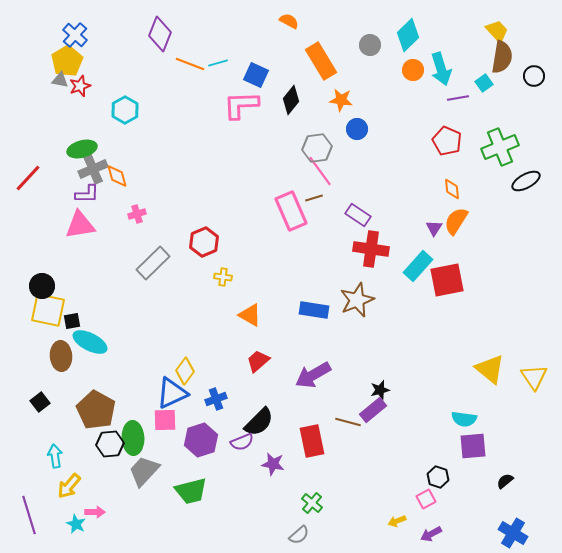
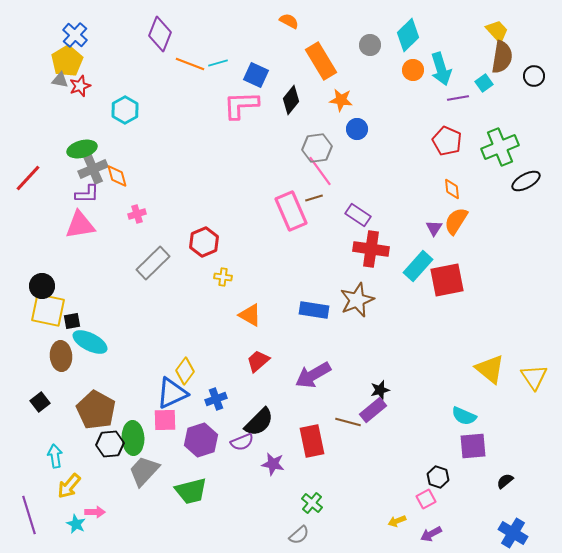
cyan semicircle at (464, 419): moved 3 px up; rotated 15 degrees clockwise
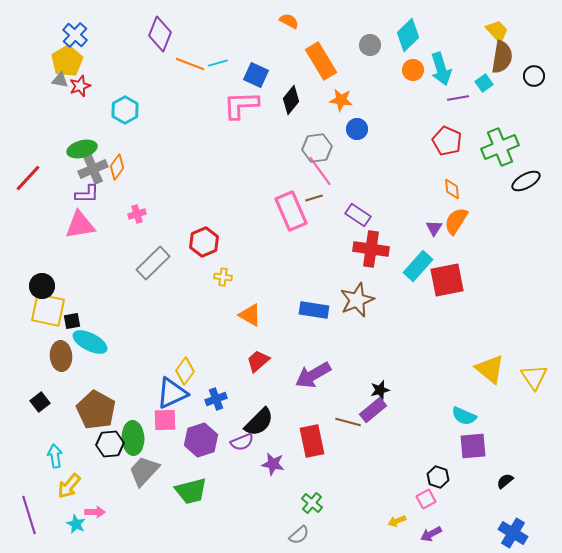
orange diamond at (117, 176): moved 9 px up; rotated 50 degrees clockwise
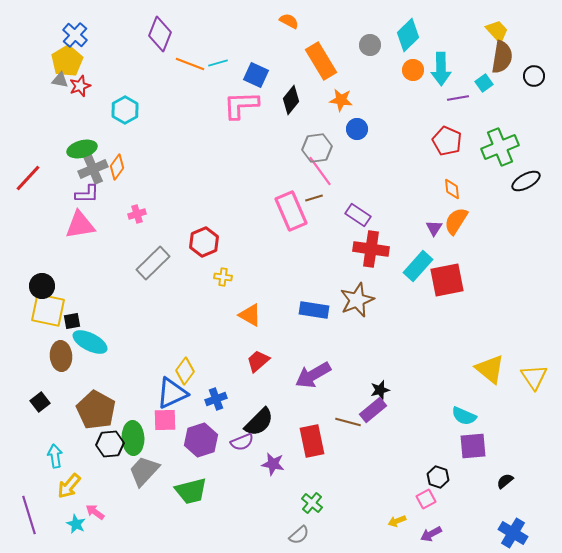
cyan arrow at (441, 69): rotated 16 degrees clockwise
pink arrow at (95, 512): rotated 144 degrees counterclockwise
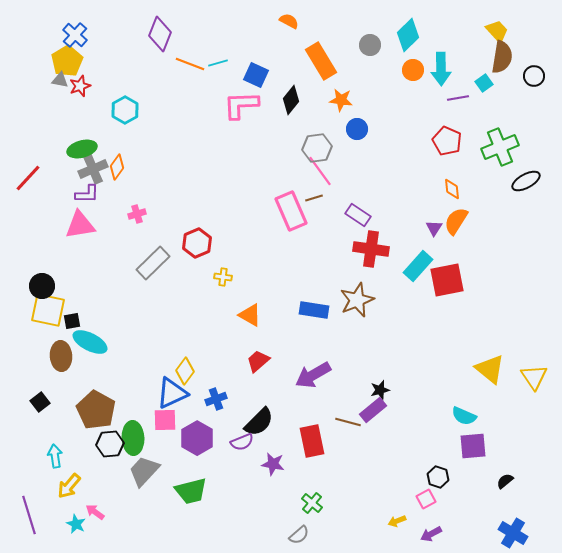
red hexagon at (204, 242): moved 7 px left, 1 px down
purple hexagon at (201, 440): moved 4 px left, 2 px up; rotated 12 degrees counterclockwise
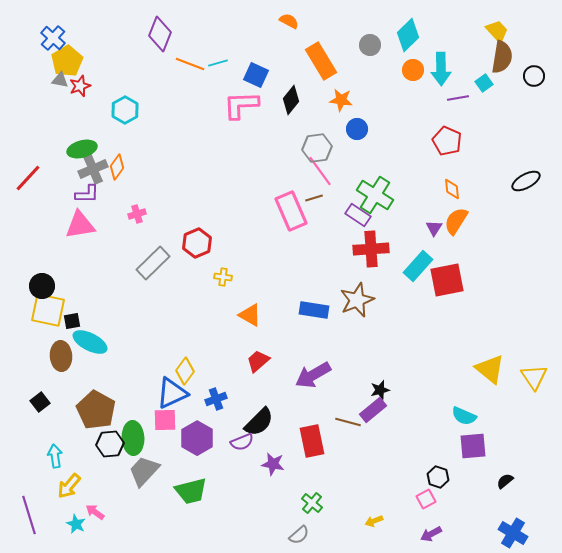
blue cross at (75, 35): moved 22 px left, 3 px down
green cross at (500, 147): moved 125 px left, 48 px down; rotated 36 degrees counterclockwise
red cross at (371, 249): rotated 12 degrees counterclockwise
yellow arrow at (397, 521): moved 23 px left
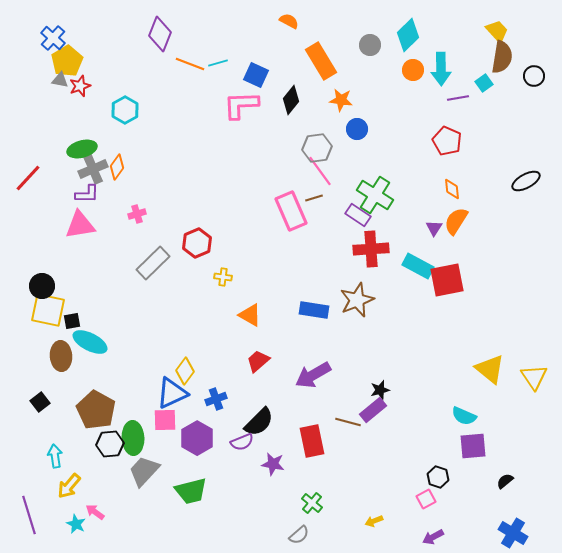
cyan rectangle at (418, 266): rotated 76 degrees clockwise
purple arrow at (431, 534): moved 2 px right, 3 px down
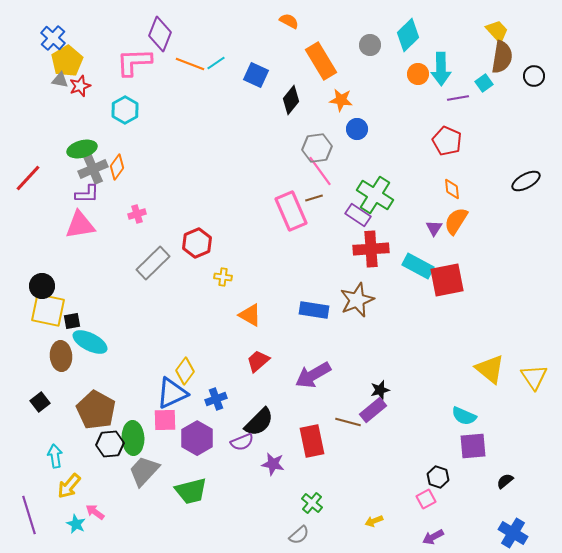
cyan line at (218, 63): moved 2 px left; rotated 18 degrees counterclockwise
orange circle at (413, 70): moved 5 px right, 4 px down
pink L-shape at (241, 105): moved 107 px left, 43 px up
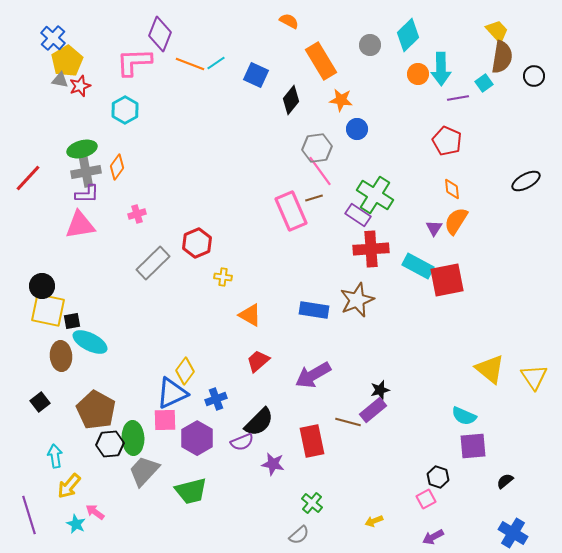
gray cross at (93, 169): moved 7 px left, 3 px down; rotated 12 degrees clockwise
